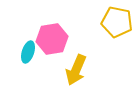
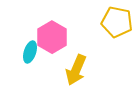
pink hexagon: moved 2 px up; rotated 20 degrees counterclockwise
cyan ellipse: moved 2 px right
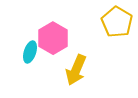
yellow pentagon: rotated 20 degrees clockwise
pink hexagon: moved 1 px right, 1 px down
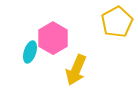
yellow pentagon: rotated 12 degrees clockwise
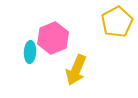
pink hexagon: rotated 8 degrees clockwise
cyan ellipse: rotated 15 degrees counterclockwise
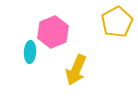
pink hexagon: moved 6 px up
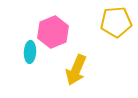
yellow pentagon: moved 1 px left; rotated 24 degrees clockwise
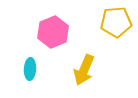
cyan ellipse: moved 17 px down
yellow arrow: moved 8 px right
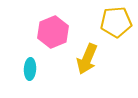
yellow arrow: moved 3 px right, 11 px up
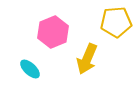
cyan ellipse: rotated 50 degrees counterclockwise
